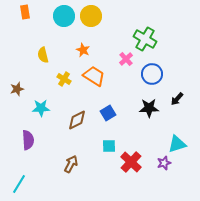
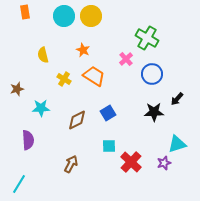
green cross: moved 2 px right, 1 px up
black star: moved 5 px right, 4 px down
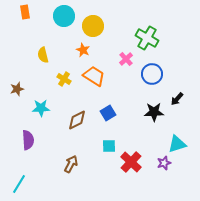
yellow circle: moved 2 px right, 10 px down
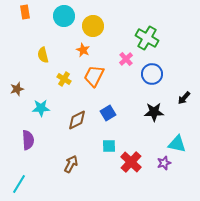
orange trapezoid: rotated 95 degrees counterclockwise
black arrow: moved 7 px right, 1 px up
cyan triangle: rotated 30 degrees clockwise
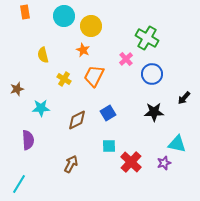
yellow circle: moved 2 px left
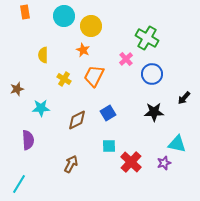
yellow semicircle: rotated 14 degrees clockwise
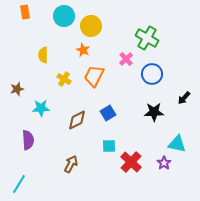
purple star: rotated 16 degrees counterclockwise
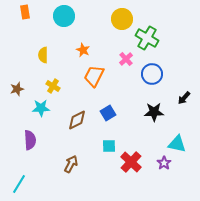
yellow circle: moved 31 px right, 7 px up
yellow cross: moved 11 px left, 7 px down
purple semicircle: moved 2 px right
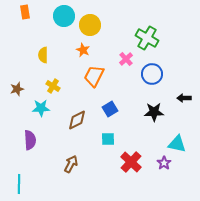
yellow circle: moved 32 px left, 6 px down
black arrow: rotated 48 degrees clockwise
blue square: moved 2 px right, 4 px up
cyan square: moved 1 px left, 7 px up
cyan line: rotated 30 degrees counterclockwise
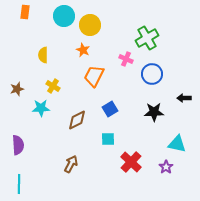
orange rectangle: rotated 16 degrees clockwise
green cross: rotated 30 degrees clockwise
pink cross: rotated 24 degrees counterclockwise
purple semicircle: moved 12 px left, 5 px down
purple star: moved 2 px right, 4 px down
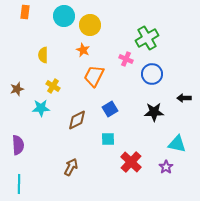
brown arrow: moved 3 px down
